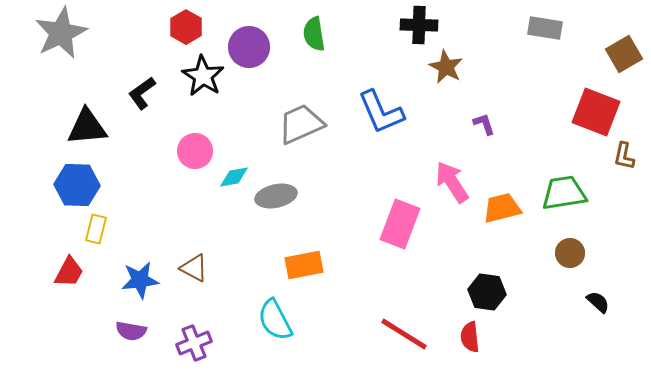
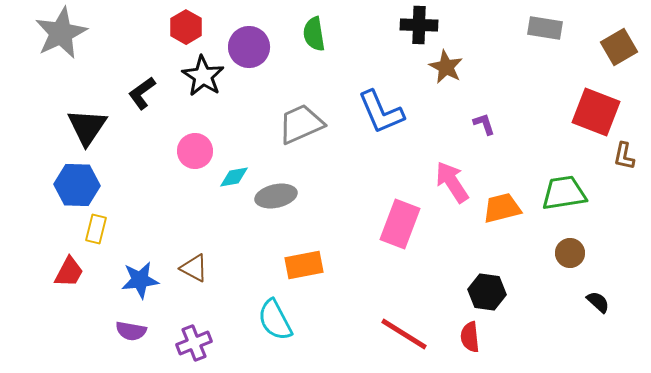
brown square: moved 5 px left, 7 px up
black triangle: rotated 51 degrees counterclockwise
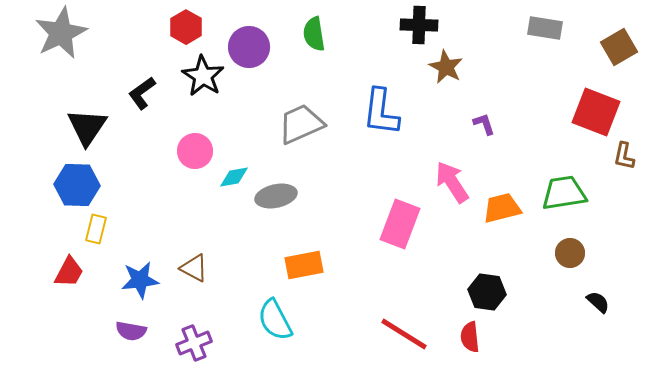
blue L-shape: rotated 30 degrees clockwise
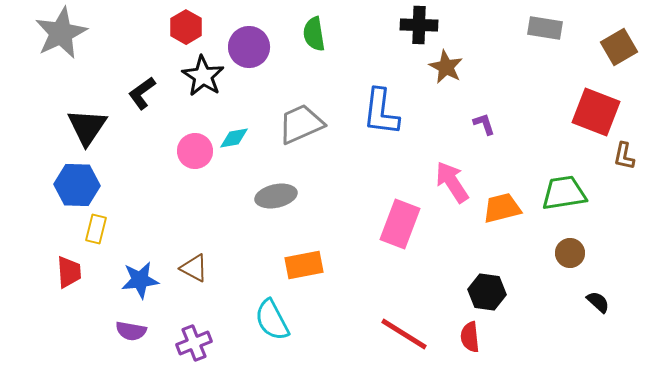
cyan diamond: moved 39 px up
red trapezoid: rotated 32 degrees counterclockwise
cyan semicircle: moved 3 px left
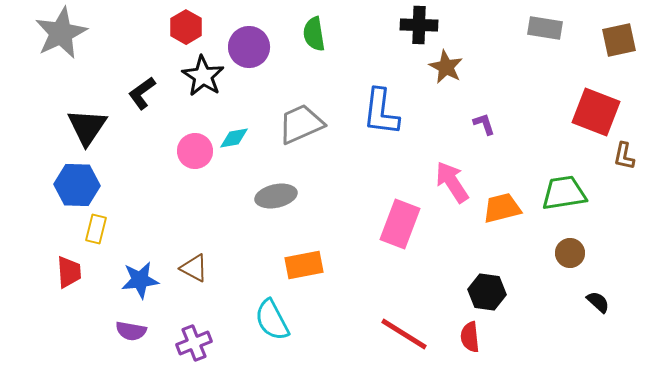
brown square: moved 7 px up; rotated 18 degrees clockwise
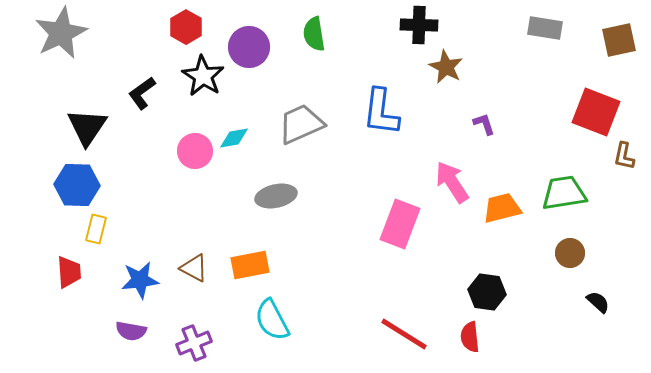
orange rectangle: moved 54 px left
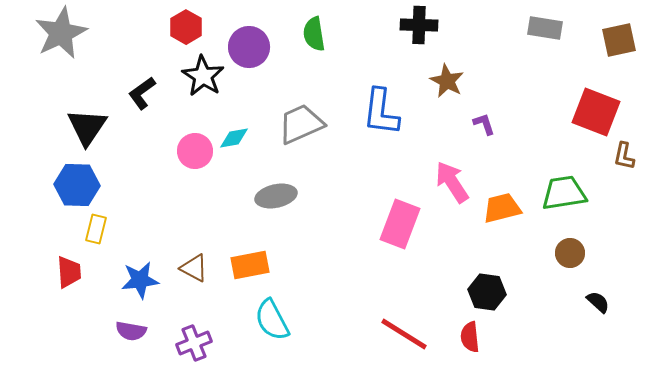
brown star: moved 1 px right, 14 px down
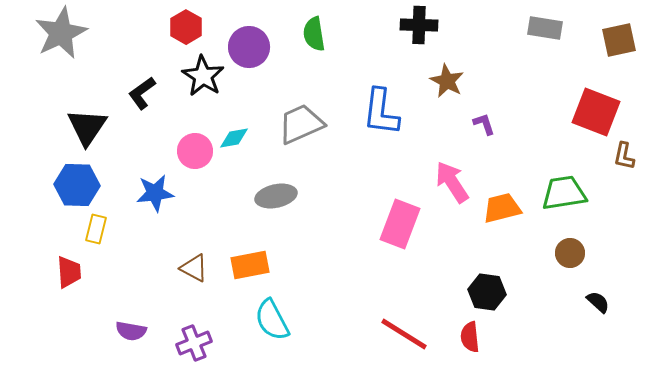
blue star: moved 15 px right, 87 px up
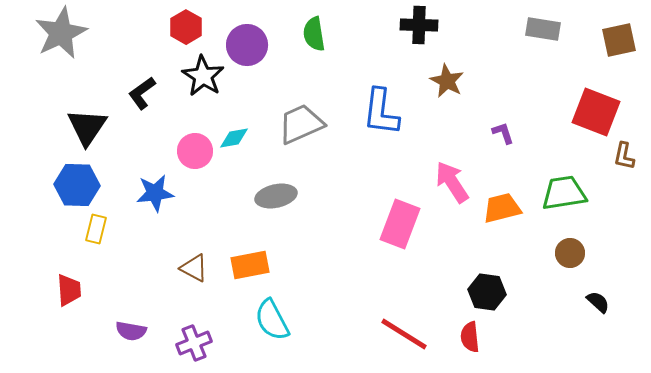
gray rectangle: moved 2 px left, 1 px down
purple circle: moved 2 px left, 2 px up
purple L-shape: moved 19 px right, 9 px down
red trapezoid: moved 18 px down
